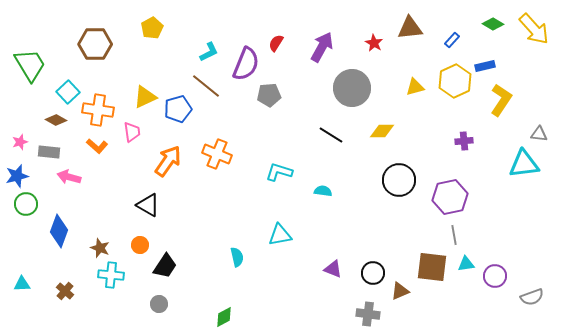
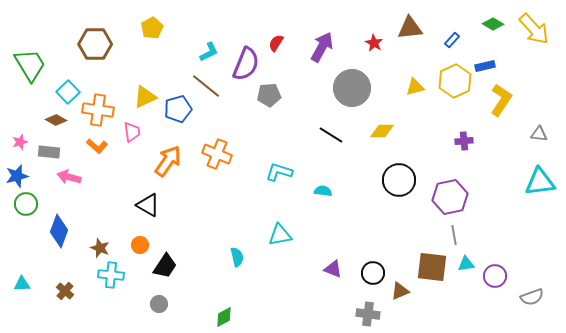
cyan triangle at (524, 164): moved 16 px right, 18 px down
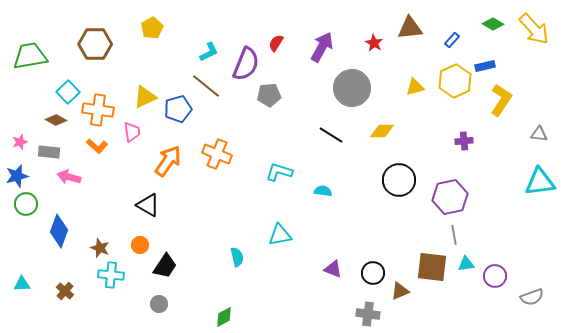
green trapezoid at (30, 65): moved 9 px up; rotated 69 degrees counterclockwise
